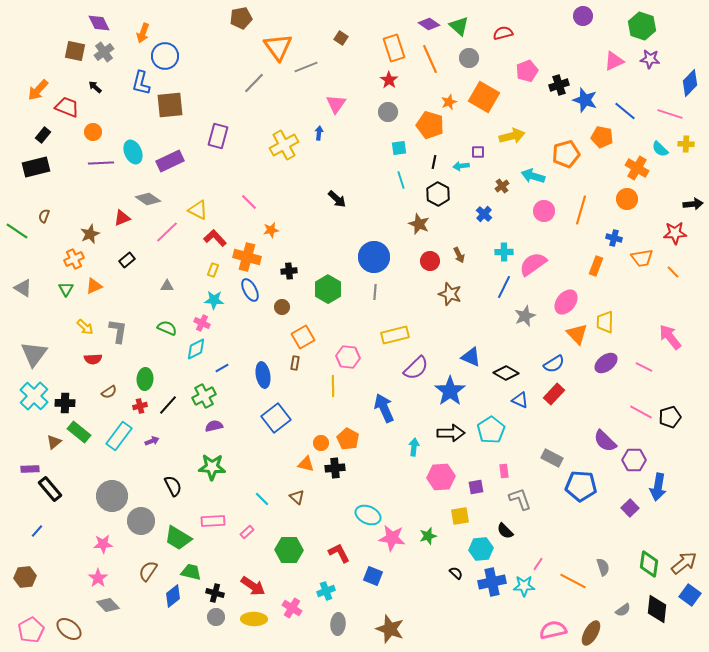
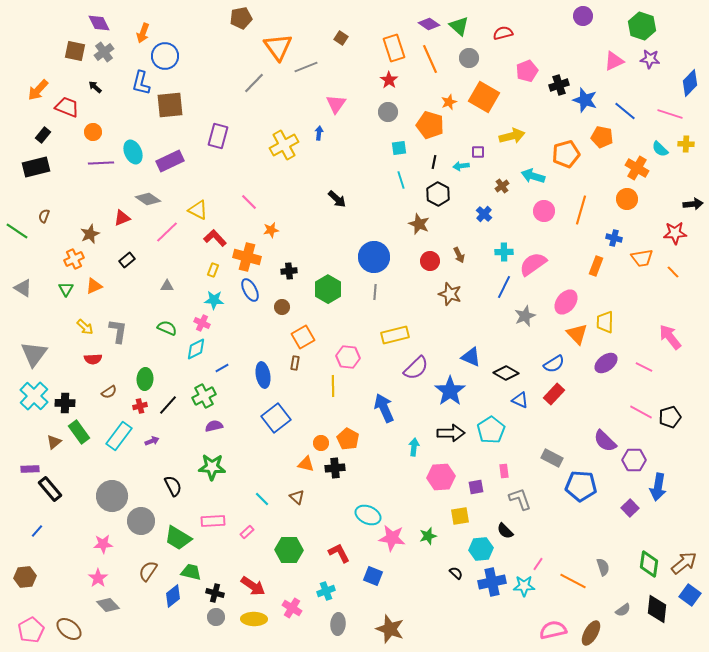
green rectangle at (79, 432): rotated 15 degrees clockwise
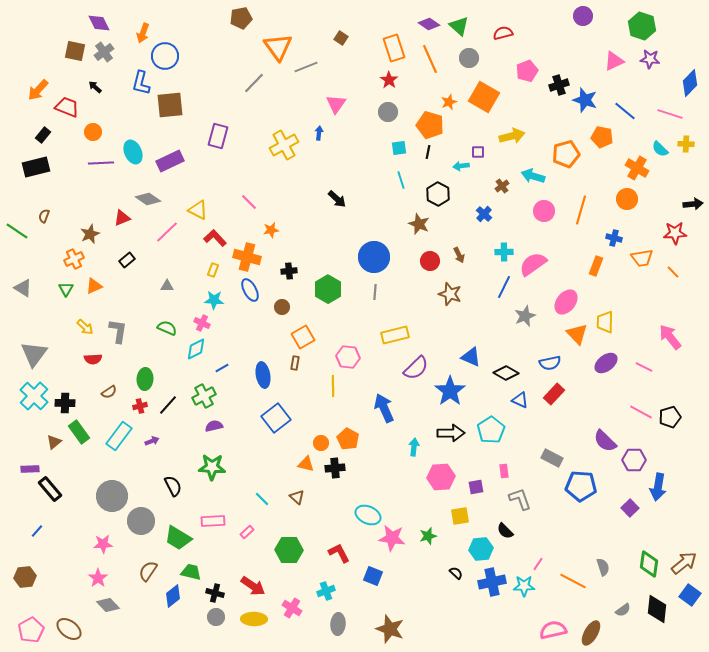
black line at (434, 162): moved 6 px left, 10 px up
blue semicircle at (554, 364): moved 4 px left, 1 px up; rotated 20 degrees clockwise
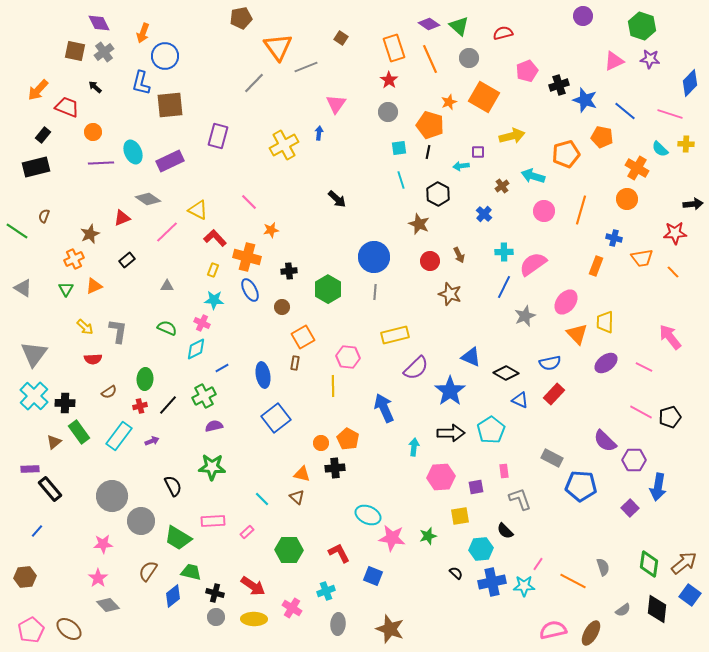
orange triangle at (306, 464): moved 4 px left, 10 px down
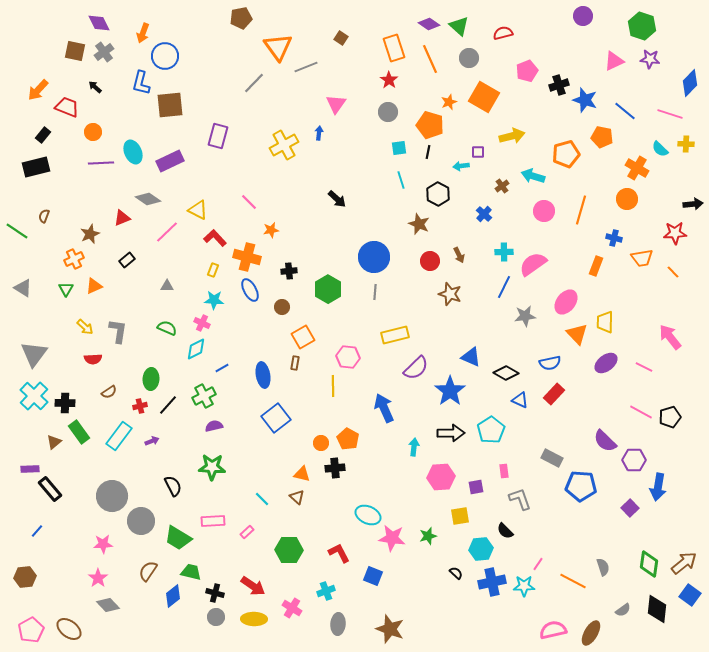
gray star at (525, 316): rotated 15 degrees clockwise
green ellipse at (145, 379): moved 6 px right
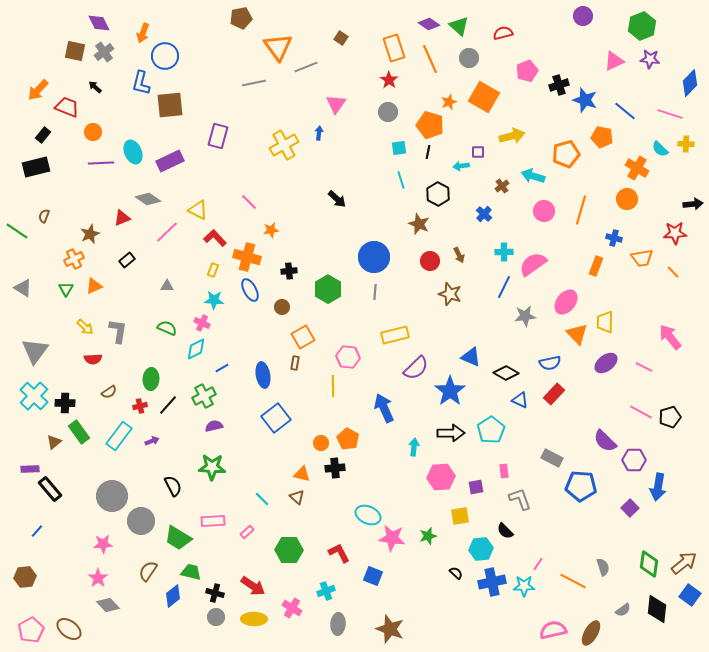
green hexagon at (642, 26): rotated 20 degrees clockwise
gray line at (254, 83): rotated 35 degrees clockwise
gray triangle at (34, 354): moved 1 px right, 3 px up
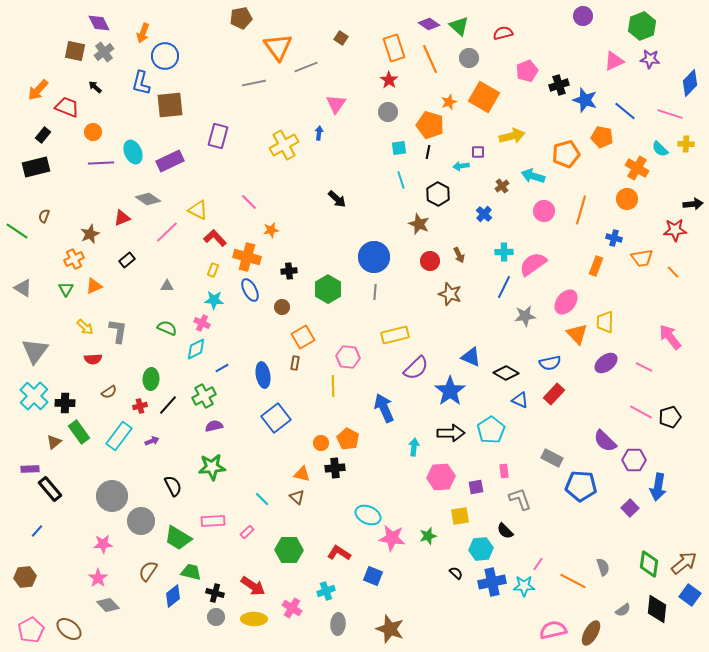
red star at (675, 233): moved 3 px up
green star at (212, 467): rotated 8 degrees counterclockwise
red L-shape at (339, 553): rotated 30 degrees counterclockwise
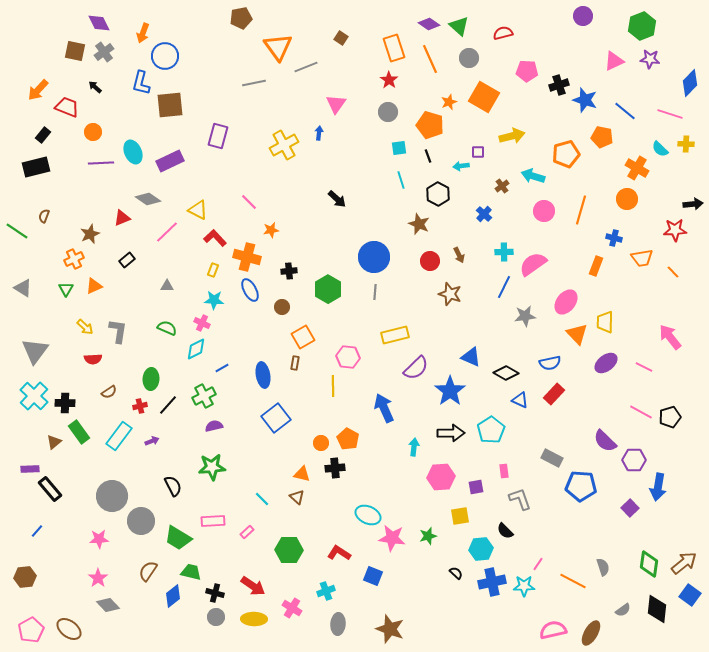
pink pentagon at (527, 71): rotated 25 degrees clockwise
black line at (428, 152): moved 4 px down; rotated 32 degrees counterclockwise
pink star at (103, 544): moved 4 px left, 5 px up
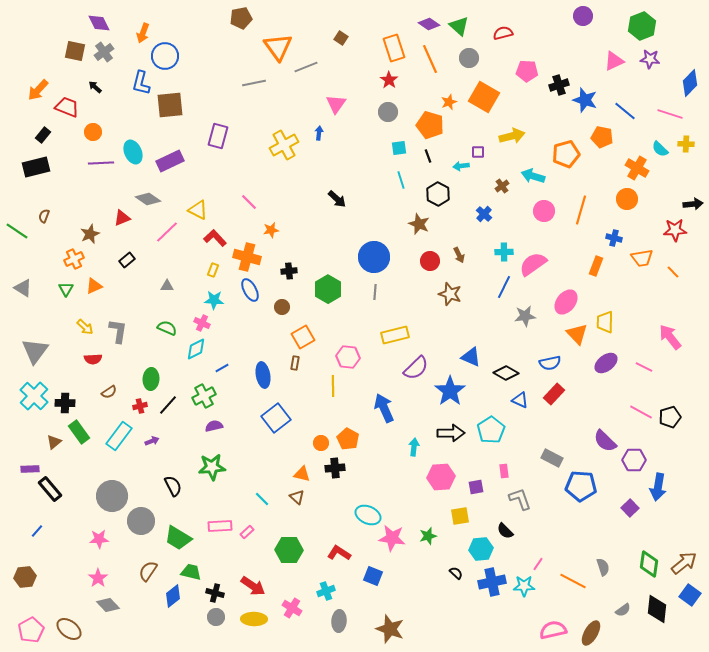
pink rectangle at (213, 521): moved 7 px right, 5 px down
gray ellipse at (338, 624): moved 1 px right, 3 px up
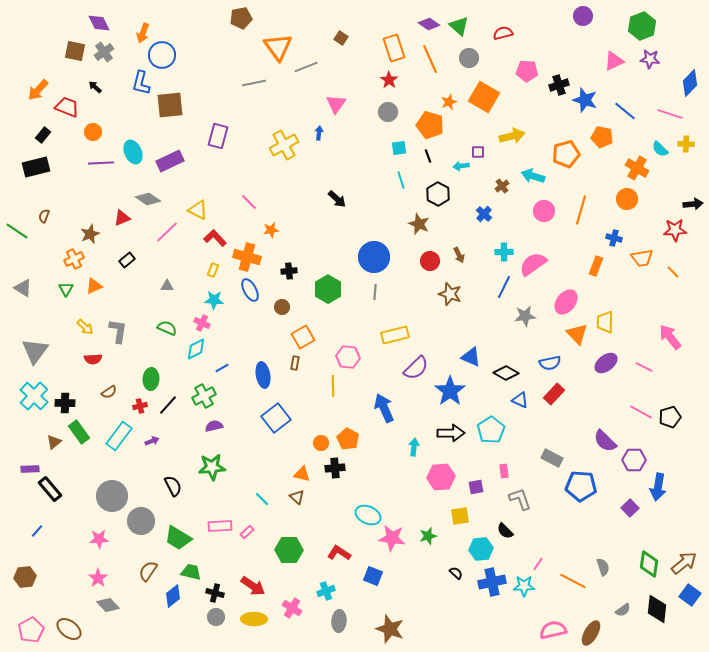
blue circle at (165, 56): moved 3 px left, 1 px up
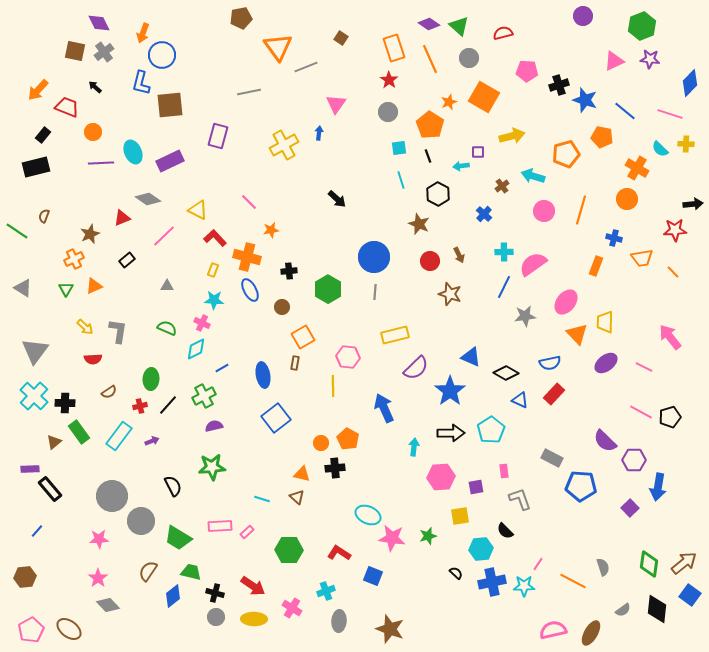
gray line at (254, 83): moved 5 px left, 9 px down
orange pentagon at (430, 125): rotated 16 degrees clockwise
pink line at (167, 232): moved 3 px left, 4 px down
cyan line at (262, 499): rotated 28 degrees counterclockwise
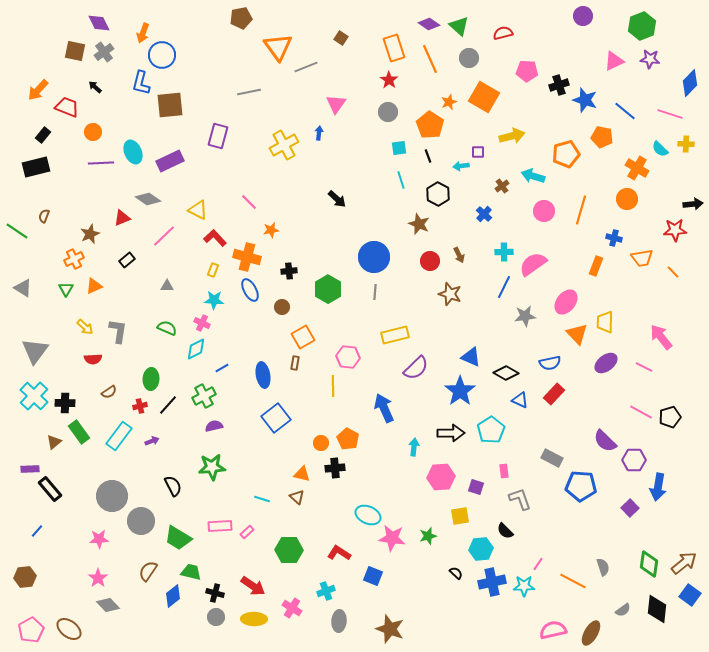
pink arrow at (670, 337): moved 9 px left
blue star at (450, 391): moved 10 px right
purple square at (476, 487): rotated 28 degrees clockwise
